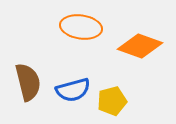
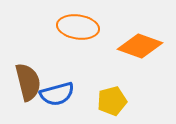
orange ellipse: moved 3 px left
blue semicircle: moved 16 px left, 4 px down
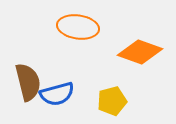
orange diamond: moved 6 px down
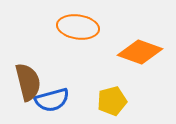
blue semicircle: moved 5 px left, 6 px down
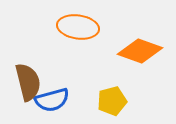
orange diamond: moved 1 px up
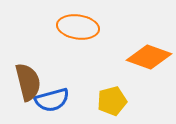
orange diamond: moved 9 px right, 6 px down
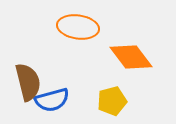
orange diamond: moved 18 px left; rotated 33 degrees clockwise
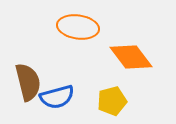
blue semicircle: moved 5 px right, 3 px up
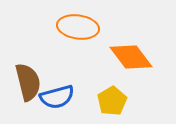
yellow pentagon: rotated 16 degrees counterclockwise
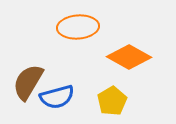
orange ellipse: rotated 12 degrees counterclockwise
orange diamond: moved 2 px left; rotated 24 degrees counterclockwise
brown semicircle: rotated 135 degrees counterclockwise
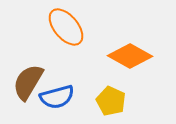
orange ellipse: moved 12 px left; rotated 54 degrees clockwise
orange diamond: moved 1 px right, 1 px up
yellow pentagon: moved 1 px left; rotated 16 degrees counterclockwise
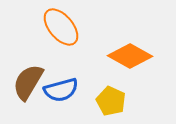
orange ellipse: moved 5 px left
blue semicircle: moved 4 px right, 7 px up
